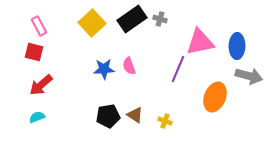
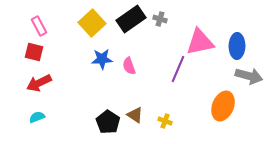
black rectangle: moved 1 px left
blue star: moved 2 px left, 10 px up
red arrow: moved 2 px left, 2 px up; rotated 15 degrees clockwise
orange ellipse: moved 8 px right, 9 px down
black pentagon: moved 6 px down; rotated 30 degrees counterclockwise
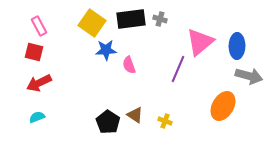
black rectangle: rotated 28 degrees clockwise
yellow square: rotated 12 degrees counterclockwise
pink triangle: rotated 28 degrees counterclockwise
blue star: moved 4 px right, 9 px up
pink semicircle: moved 1 px up
orange ellipse: rotated 8 degrees clockwise
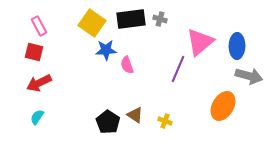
pink semicircle: moved 2 px left
cyan semicircle: rotated 35 degrees counterclockwise
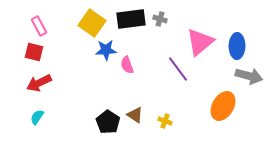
purple line: rotated 60 degrees counterclockwise
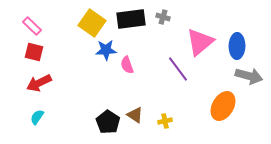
gray cross: moved 3 px right, 2 px up
pink rectangle: moved 7 px left; rotated 18 degrees counterclockwise
yellow cross: rotated 32 degrees counterclockwise
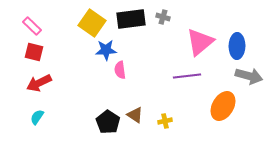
pink semicircle: moved 7 px left, 5 px down; rotated 12 degrees clockwise
purple line: moved 9 px right, 7 px down; rotated 60 degrees counterclockwise
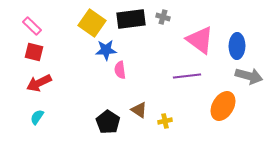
pink triangle: moved 2 px up; rotated 44 degrees counterclockwise
brown triangle: moved 4 px right, 5 px up
